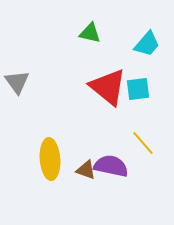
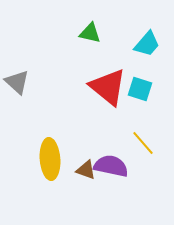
gray triangle: rotated 12 degrees counterclockwise
cyan square: moved 2 px right; rotated 25 degrees clockwise
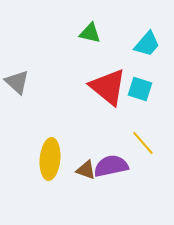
yellow ellipse: rotated 9 degrees clockwise
purple semicircle: rotated 24 degrees counterclockwise
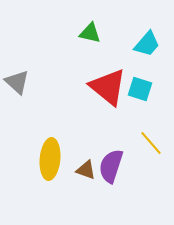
yellow line: moved 8 px right
purple semicircle: rotated 60 degrees counterclockwise
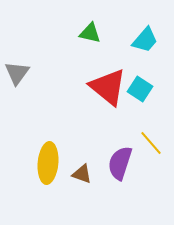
cyan trapezoid: moved 2 px left, 4 px up
gray triangle: moved 9 px up; rotated 24 degrees clockwise
cyan square: rotated 15 degrees clockwise
yellow ellipse: moved 2 px left, 4 px down
purple semicircle: moved 9 px right, 3 px up
brown triangle: moved 4 px left, 4 px down
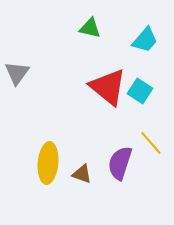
green triangle: moved 5 px up
cyan square: moved 2 px down
